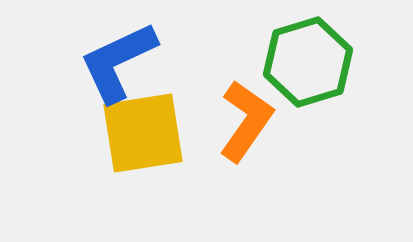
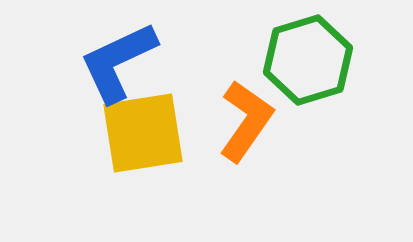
green hexagon: moved 2 px up
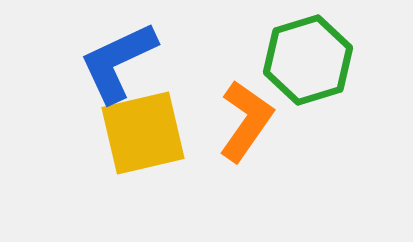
yellow square: rotated 4 degrees counterclockwise
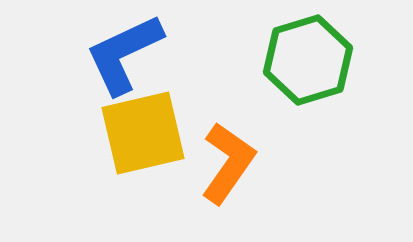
blue L-shape: moved 6 px right, 8 px up
orange L-shape: moved 18 px left, 42 px down
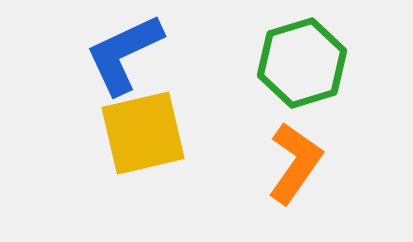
green hexagon: moved 6 px left, 3 px down
orange L-shape: moved 67 px right
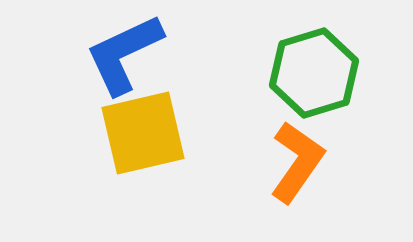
green hexagon: moved 12 px right, 10 px down
orange L-shape: moved 2 px right, 1 px up
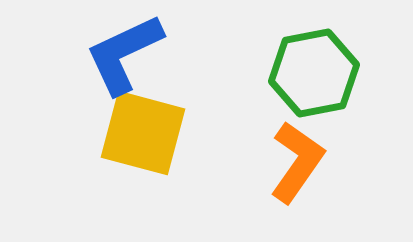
green hexagon: rotated 6 degrees clockwise
yellow square: rotated 28 degrees clockwise
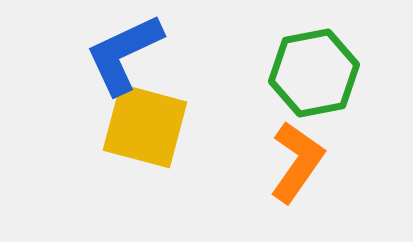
yellow square: moved 2 px right, 7 px up
